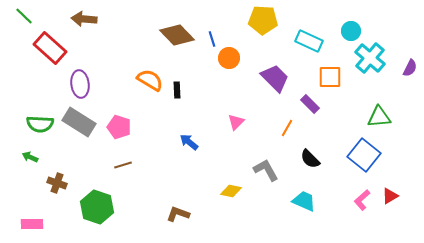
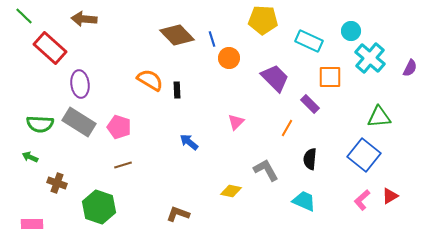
black semicircle: rotated 50 degrees clockwise
green hexagon: moved 2 px right
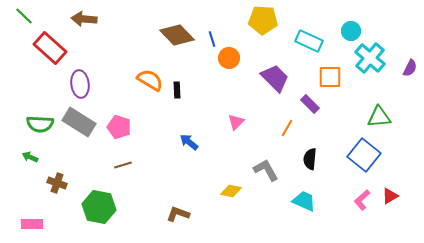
green hexagon: rotated 8 degrees counterclockwise
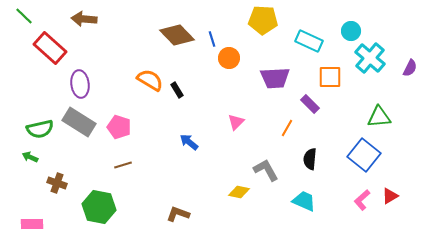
purple trapezoid: rotated 132 degrees clockwise
black rectangle: rotated 28 degrees counterclockwise
green semicircle: moved 5 px down; rotated 16 degrees counterclockwise
yellow diamond: moved 8 px right, 1 px down
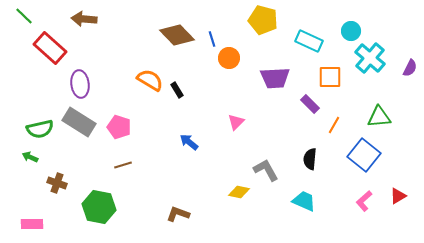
yellow pentagon: rotated 12 degrees clockwise
orange line: moved 47 px right, 3 px up
red triangle: moved 8 px right
pink L-shape: moved 2 px right, 1 px down
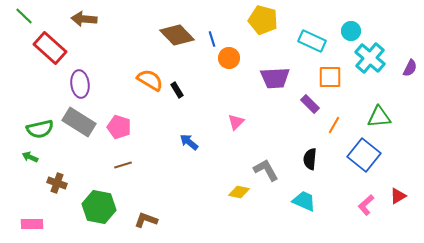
cyan rectangle: moved 3 px right
pink L-shape: moved 2 px right, 4 px down
brown L-shape: moved 32 px left, 6 px down
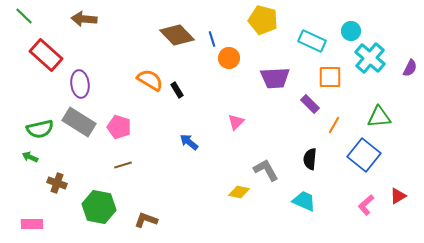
red rectangle: moved 4 px left, 7 px down
